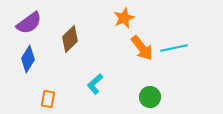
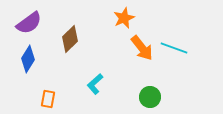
cyan line: rotated 32 degrees clockwise
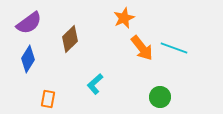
green circle: moved 10 px right
